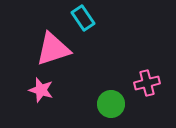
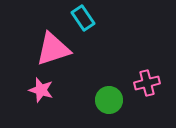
green circle: moved 2 px left, 4 px up
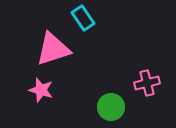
green circle: moved 2 px right, 7 px down
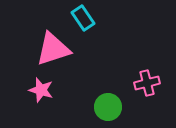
green circle: moved 3 px left
